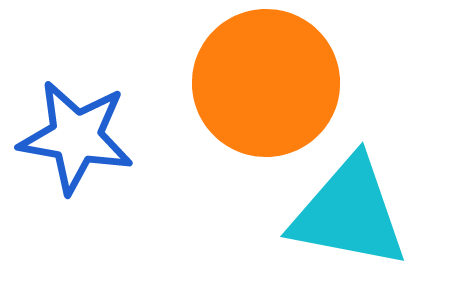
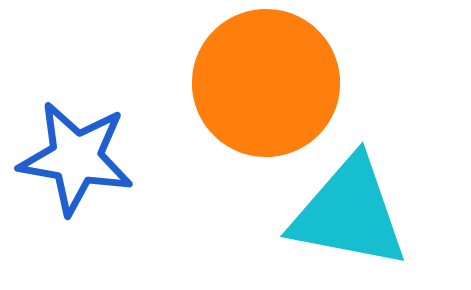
blue star: moved 21 px down
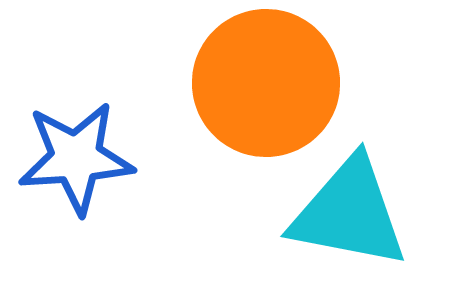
blue star: rotated 14 degrees counterclockwise
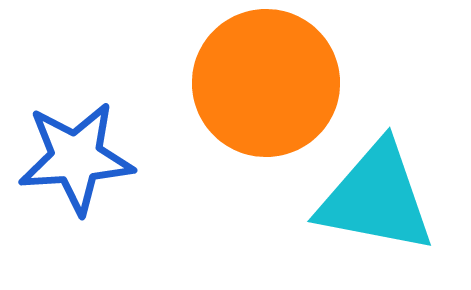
cyan triangle: moved 27 px right, 15 px up
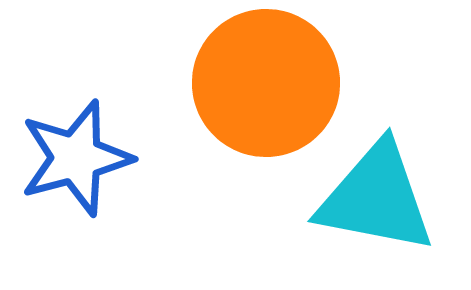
blue star: rotated 11 degrees counterclockwise
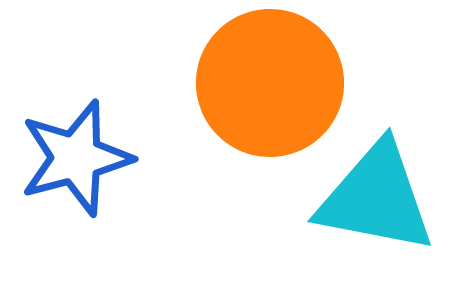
orange circle: moved 4 px right
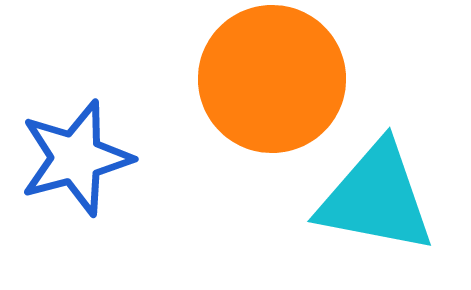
orange circle: moved 2 px right, 4 px up
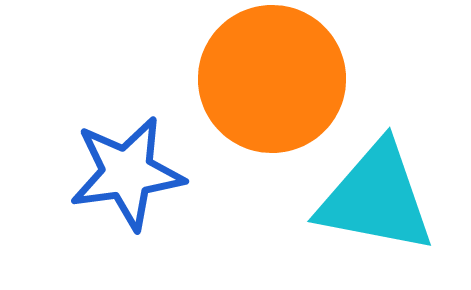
blue star: moved 51 px right, 15 px down; rotated 7 degrees clockwise
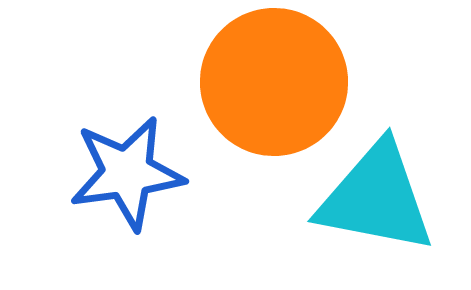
orange circle: moved 2 px right, 3 px down
